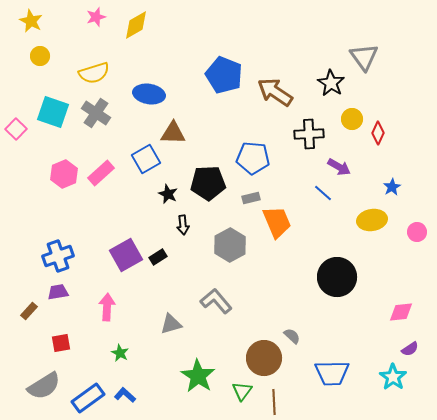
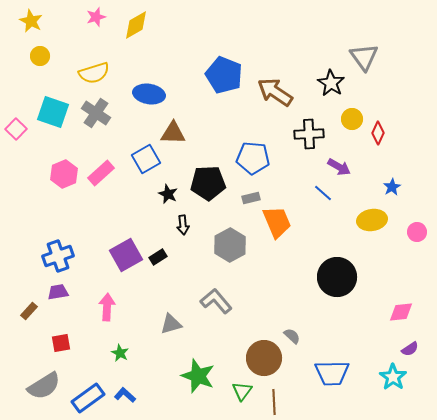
green star at (198, 376): rotated 12 degrees counterclockwise
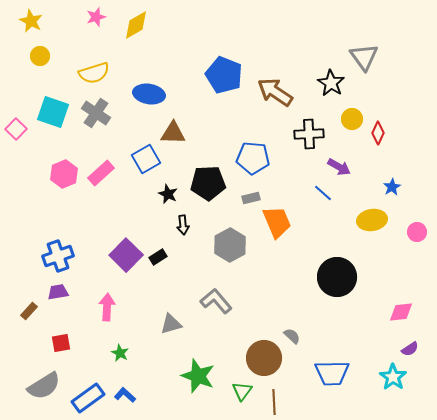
purple square at (126, 255): rotated 16 degrees counterclockwise
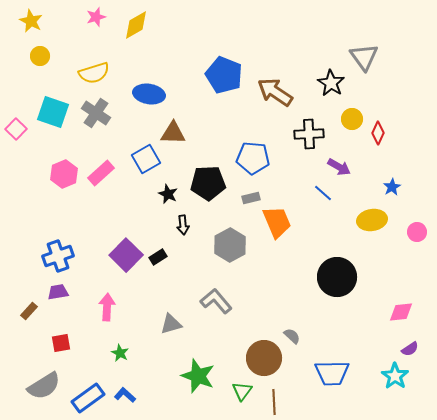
cyan star at (393, 377): moved 2 px right, 1 px up
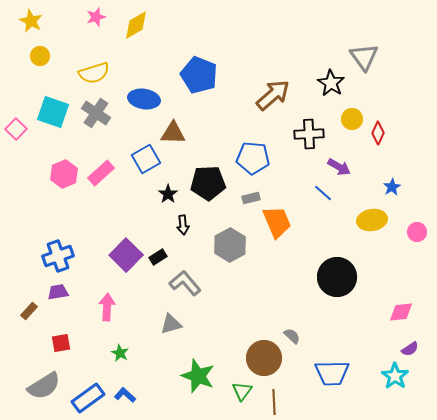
blue pentagon at (224, 75): moved 25 px left
brown arrow at (275, 92): moved 2 px left, 3 px down; rotated 105 degrees clockwise
blue ellipse at (149, 94): moved 5 px left, 5 px down
black star at (168, 194): rotated 12 degrees clockwise
gray L-shape at (216, 301): moved 31 px left, 18 px up
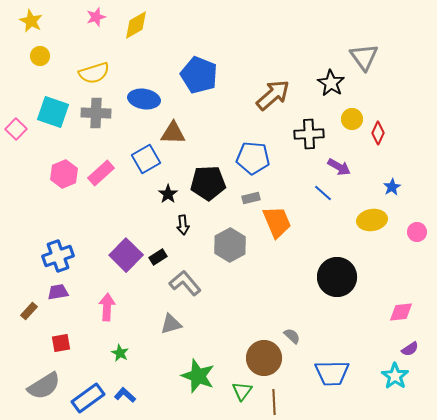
gray cross at (96, 113): rotated 32 degrees counterclockwise
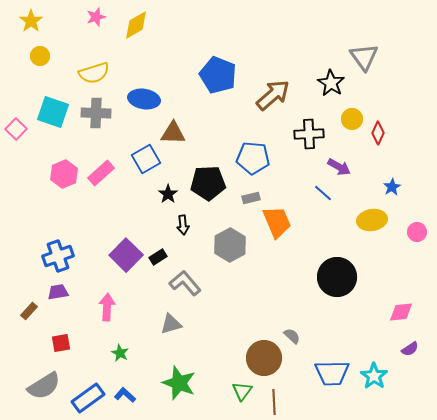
yellow star at (31, 21): rotated 10 degrees clockwise
blue pentagon at (199, 75): moved 19 px right
green star at (198, 376): moved 19 px left, 7 px down
cyan star at (395, 376): moved 21 px left
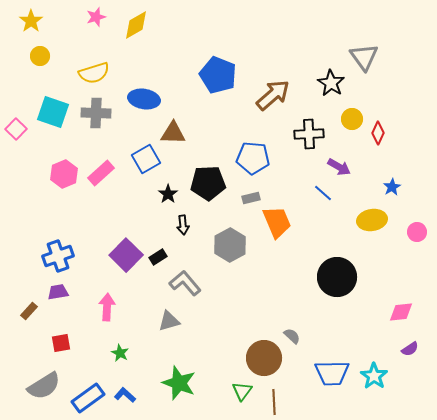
gray triangle at (171, 324): moved 2 px left, 3 px up
